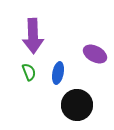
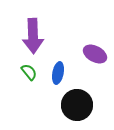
green semicircle: rotated 18 degrees counterclockwise
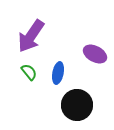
purple arrow: moved 2 px left; rotated 36 degrees clockwise
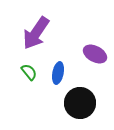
purple arrow: moved 5 px right, 3 px up
black circle: moved 3 px right, 2 px up
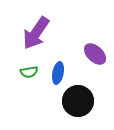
purple ellipse: rotated 15 degrees clockwise
green semicircle: rotated 120 degrees clockwise
black circle: moved 2 px left, 2 px up
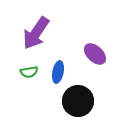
blue ellipse: moved 1 px up
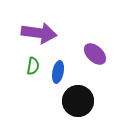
purple arrow: moved 3 px right; rotated 116 degrees counterclockwise
green semicircle: moved 4 px right, 6 px up; rotated 72 degrees counterclockwise
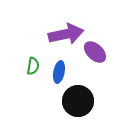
purple arrow: moved 27 px right, 1 px down; rotated 20 degrees counterclockwise
purple ellipse: moved 2 px up
blue ellipse: moved 1 px right
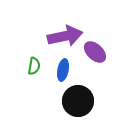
purple arrow: moved 1 px left, 2 px down
green semicircle: moved 1 px right
blue ellipse: moved 4 px right, 2 px up
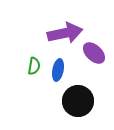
purple arrow: moved 3 px up
purple ellipse: moved 1 px left, 1 px down
blue ellipse: moved 5 px left
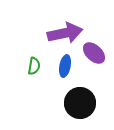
blue ellipse: moved 7 px right, 4 px up
black circle: moved 2 px right, 2 px down
